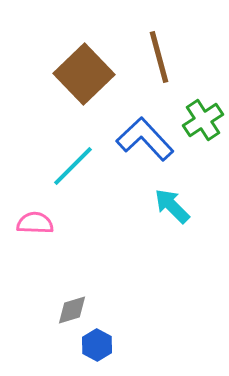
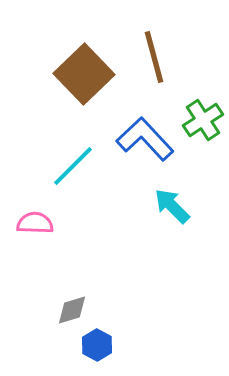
brown line: moved 5 px left
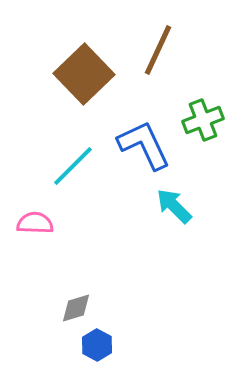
brown line: moved 4 px right, 7 px up; rotated 40 degrees clockwise
green cross: rotated 12 degrees clockwise
blue L-shape: moved 1 px left, 6 px down; rotated 18 degrees clockwise
cyan arrow: moved 2 px right
gray diamond: moved 4 px right, 2 px up
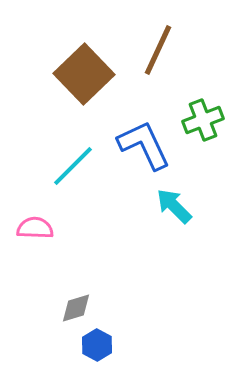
pink semicircle: moved 5 px down
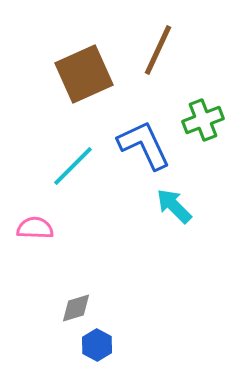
brown square: rotated 20 degrees clockwise
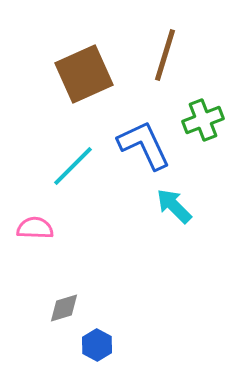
brown line: moved 7 px right, 5 px down; rotated 8 degrees counterclockwise
gray diamond: moved 12 px left
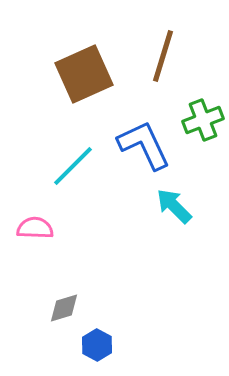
brown line: moved 2 px left, 1 px down
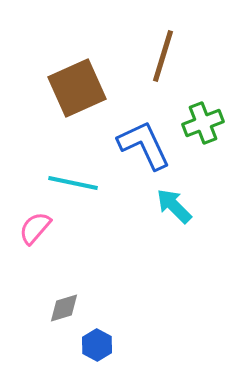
brown square: moved 7 px left, 14 px down
green cross: moved 3 px down
cyan line: moved 17 px down; rotated 57 degrees clockwise
pink semicircle: rotated 51 degrees counterclockwise
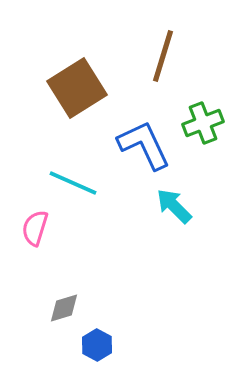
brown square: rotated 8 degrees counterclockwise
cyan line: rotated 12 degrees clockwise
pink semicircle: rotated 24 degrees counterclockwise
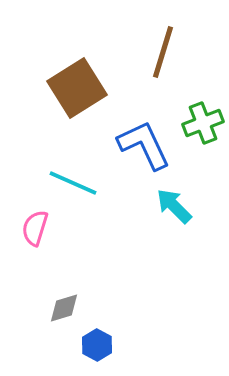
brown line: moved 4 px up
